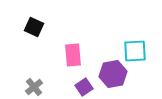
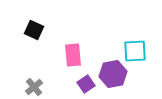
black square: moved 3 px down
purple square: moved 2 px right, 3 px up
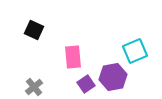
cyan square: rotated 20 degrees counterclockwise
pink rectangle: moved 2 px down
purple hexagon: moved 3 px down
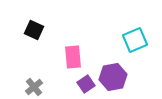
cyan square: moved 11 px up
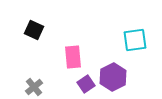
cyan square: rotated 15 degrees clockwise
purple hexagon: rotated 16 degrees counterclockwise
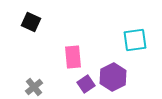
black square: moved 3 px left, 8 px up
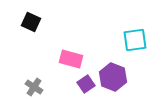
pink rectangle: moved 2 px left, 2 px down; rotated 70 degrees counterclockwise
purple hexagon: rotated 12 degrees counterclockwise
gray cross: rotated 18 degrees counterclockwise
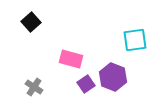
black square: rotated 24 degrees clockwise
